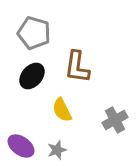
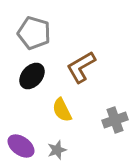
brown L-shape: moved 4 px right; rotated 52 degrees clockwise
gray cross: rotated 10 degrees clockwise
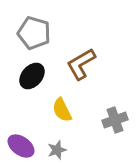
brown L-shape: moved 3 px up
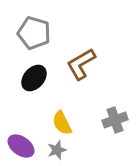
black ellipse: moved 2 px right, 2 px down
yellow semicircle: moved 13 px down
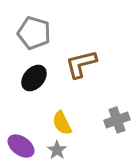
brown L-shape: rotated 16 degrees clockwise
gray cross: moved 2 px right
gray star: rotated 18 degrees counterclockwise
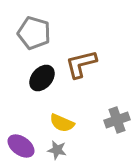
black ellipse: moved 8 px right
yellow semicircle: rotated 40 degrees counterclockwise
gray star: rotated 24 degrees counterclockwise
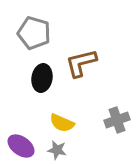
brown L-shape: moved 1 px up
black ellipse: rotated 32 degrees counterclockwise
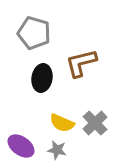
gray cross: moved 22 px left, 3 px down; rotated 25 degrees counterclockwise
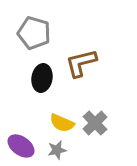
gray star: rotated 24 degrees counterclockwise
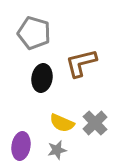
purple ellipse: rotated 64 degrees clockwise
